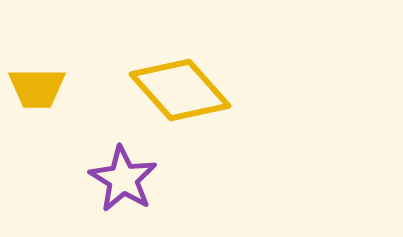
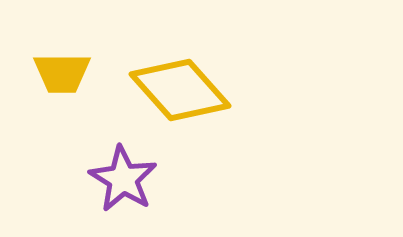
yellow trapezoid: moved 25 px right, 15 px up
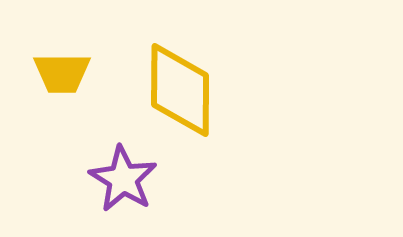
yellow diamond: rotated 42 degrees clockwise
